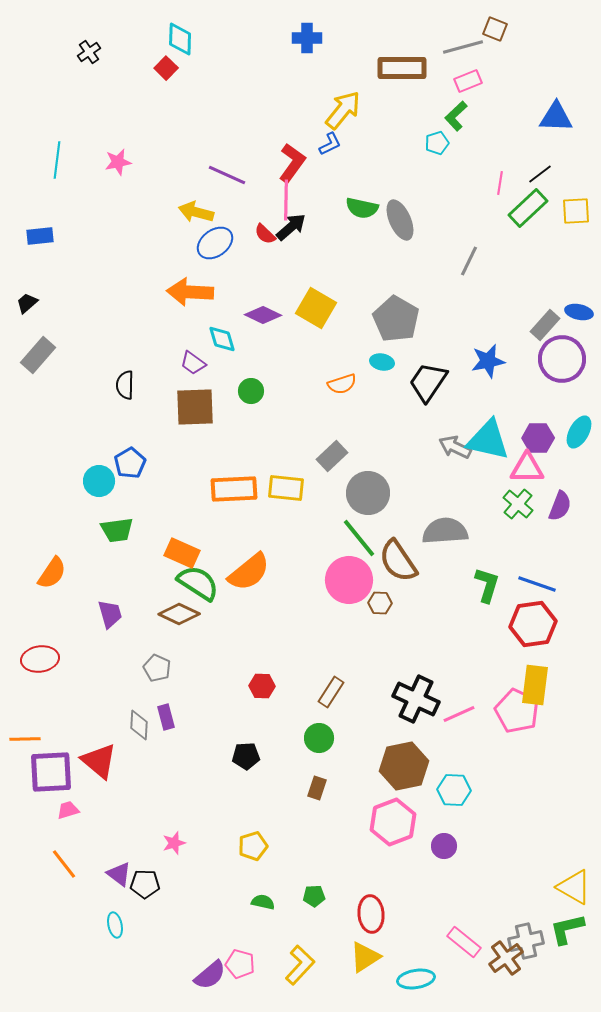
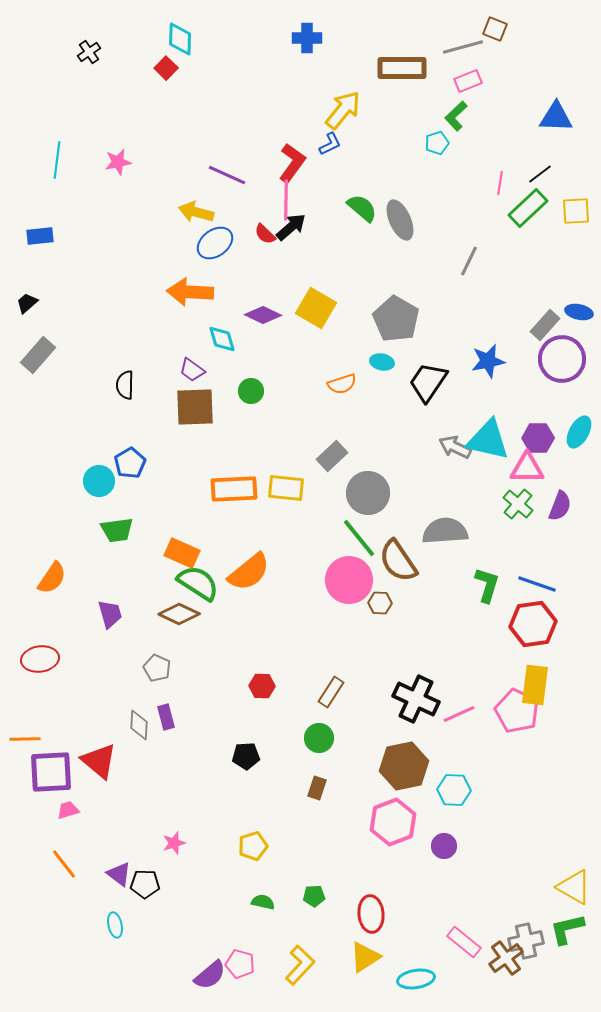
green semicircle at (362, 208): rotated 152 degrees counterclockwise
purple trapezoid at (193, 363): moved 1 px left, 7 px down
orange semicircle at (52, 573): moved 5 px down
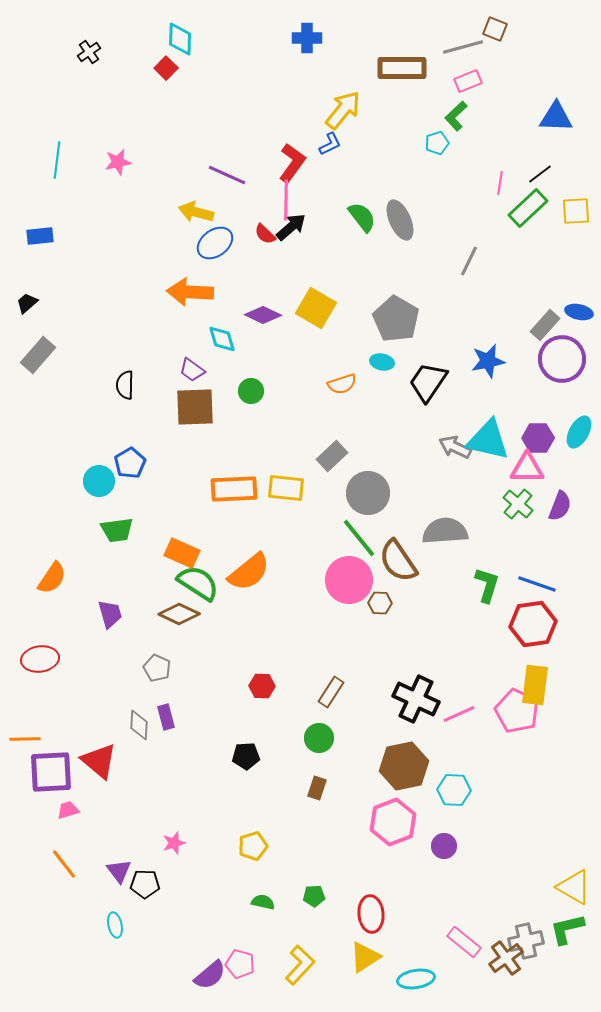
green semicircle at (362, 208): moved 9 px down; rotated 12 degrees clockwise
purple triangle at (119, 874): moved 3 px up; rotated 16 degrees clockwise
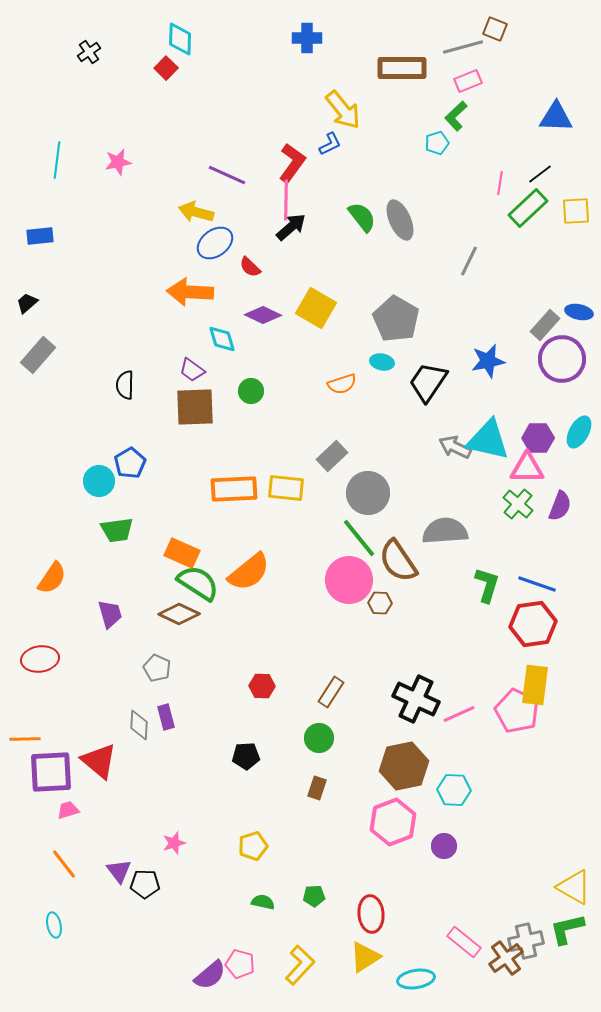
yellow arrow at (343, 110): rotated 102 degrees clockwise
red semicircle at (265, 234): moved 15 px left, 33 px down
cyan ellipse at (115, 925): moved 61 px left
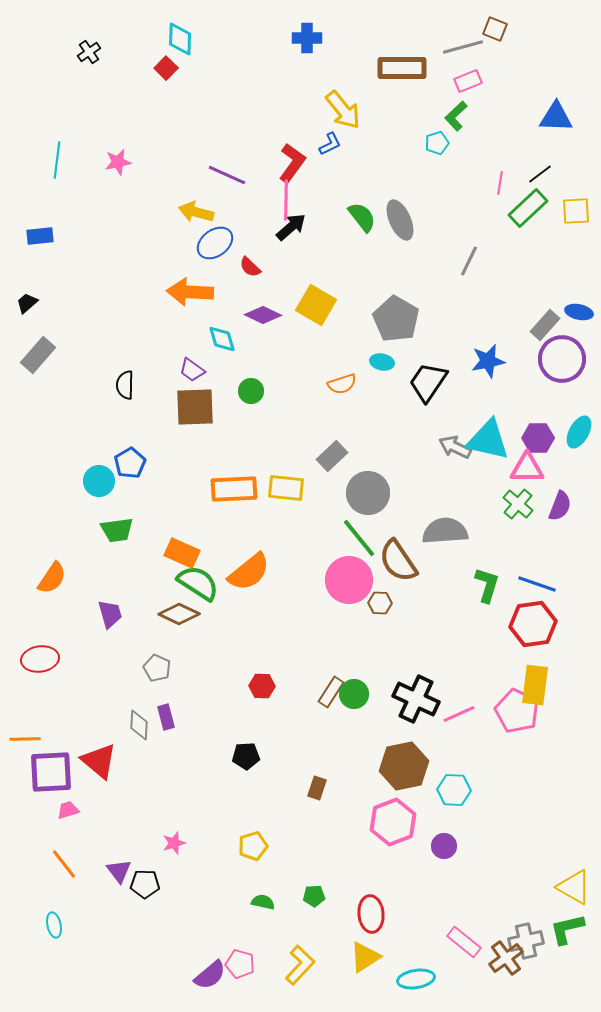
yellow square at (316, 308): moved 3 px up
green circle at (319, 738): moved 35 px right, 44 px up
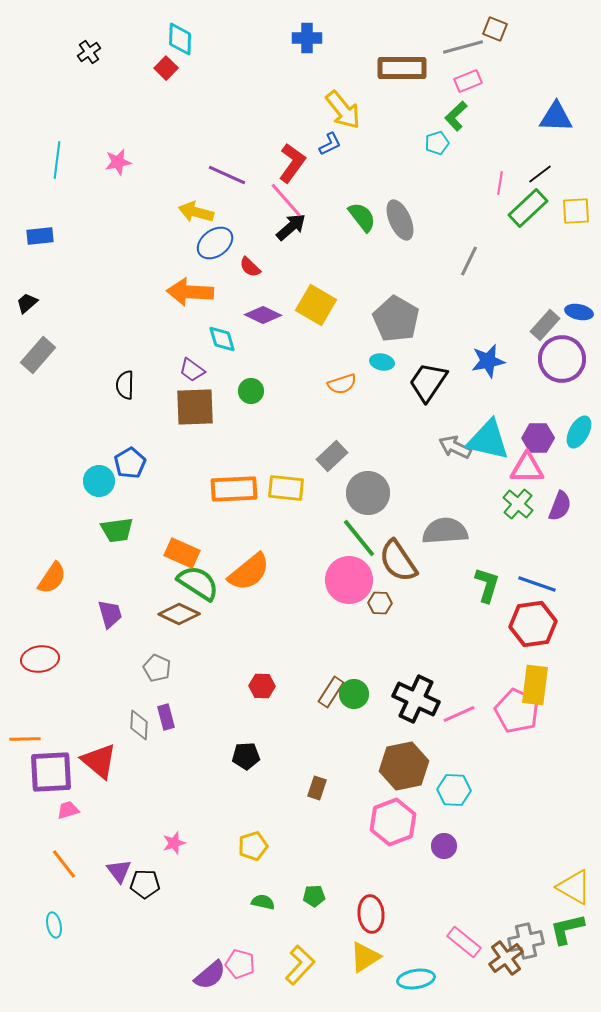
pink line at (286, 200): rotated 42 degrees counterclockwise
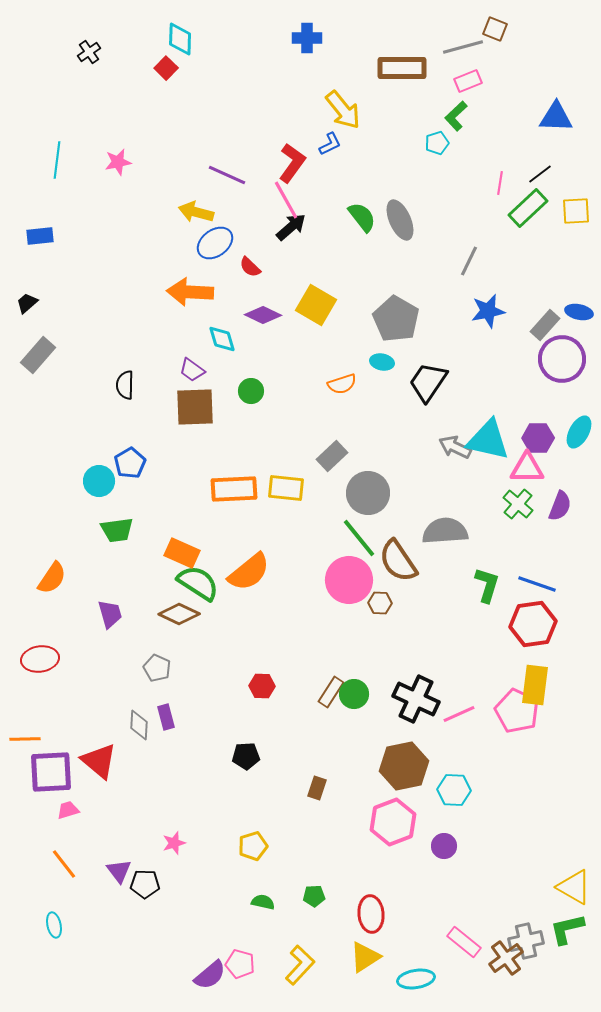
pink line at (286, 200): rotated 12 degrees clockwise
blue star at (488, 361): moved 50 px up
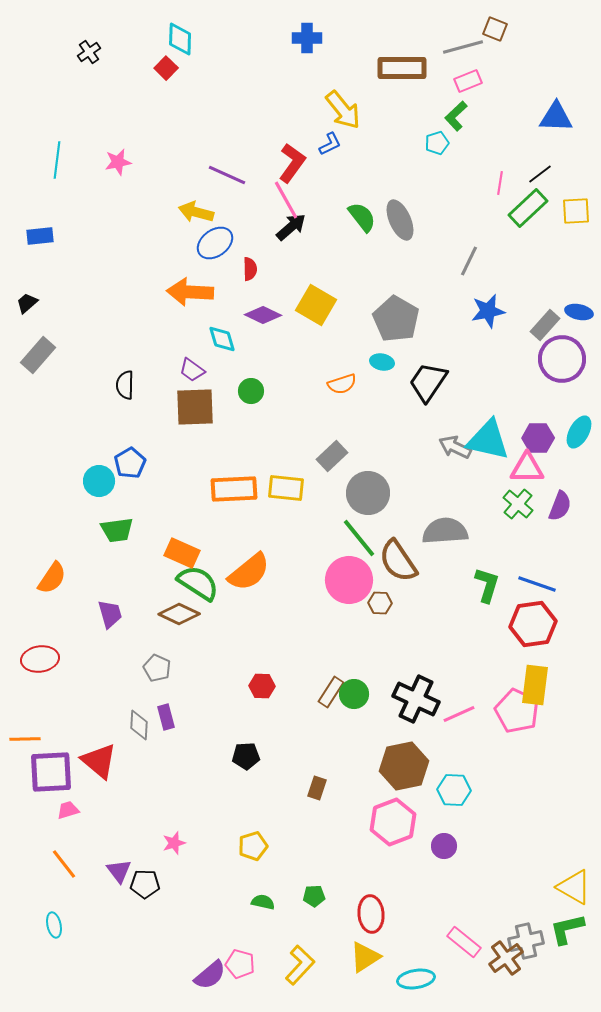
red semicircle at (250, 267): moved 2 px down; rotated 135 degrees counterclockwise
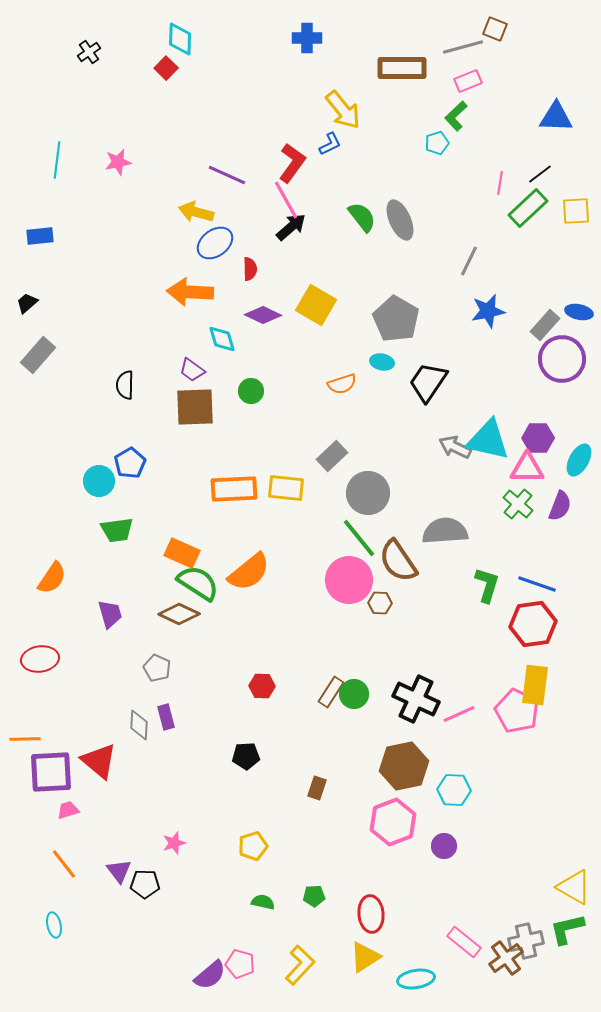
cyan ellipse at (579, 432): moved 28 px down
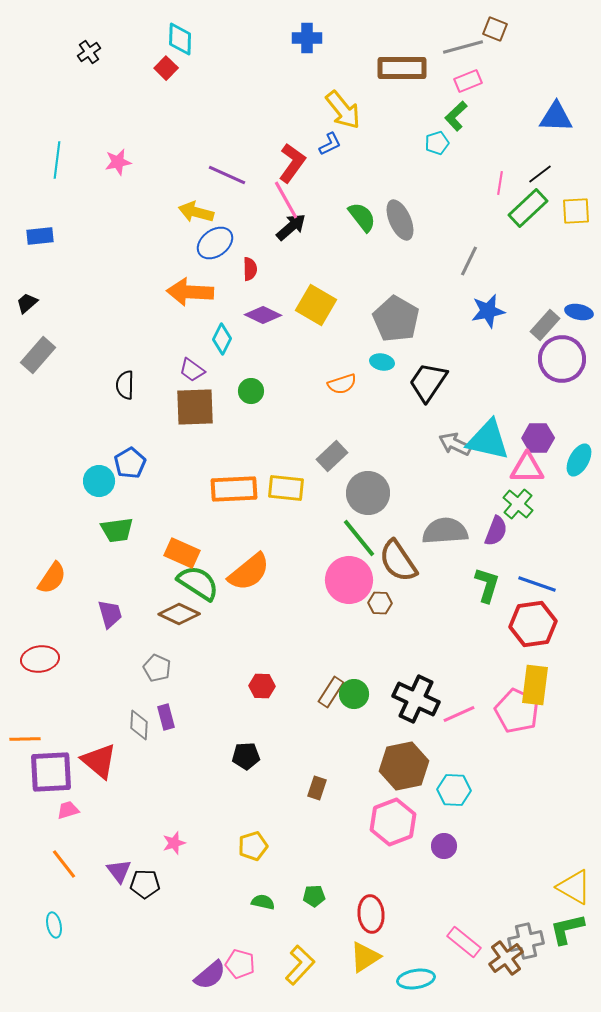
cyan diamond at (222, 339): rotated 44 degrees clockwise
gray arrow at (455, 447): moved 3 px up
purple semicircle at (560, 506): moved 64 px left, 25 px down
